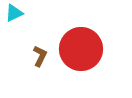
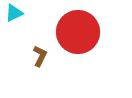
red circle: moved 3 px left, 17 px up
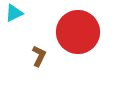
brown L-shape: moved 1 px left
